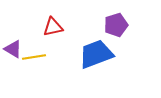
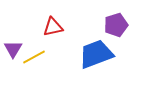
purple triangle: rotated 30 degrees clockwise
yellow line: rotated 20 degrees counterclockwise
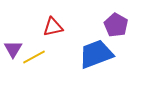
purple pentagon: rotated 25 degrees counterclockwise
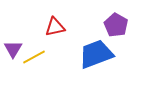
red triangle: moved 2 px right
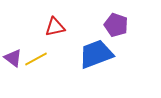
purple pentagon: rotated 10 degrees counterclockwise
purple triangle: moved 9 px down; rotated 24 degrees counterclockwise
yellow line: moved 2 px right, 2 px down
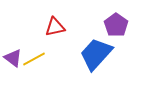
purple pentagon: rotated 15 degrees clockwise
blue trapezoid: rotated 27 degrees counterclockwise
yellow line: moved 2 px left
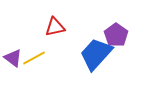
purple pentagon: moved 10 px down
yellow line: moved 1 px up
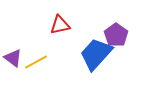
red triangle: moved 5 px right, 2 px up
yellow line: moved 2 px right, 4 px down
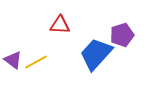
red triangle: rotated 15 degrees clockwise
purple pentagon: moved 6 px right; rotated 20 degrees clockwise
purple triangle: moved 2 px down
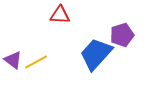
red triangle: moved 10 px up
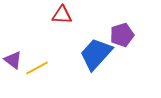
red triangle: moved 2 px right
yellow line: moved 1 px right, 6 px down
